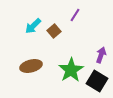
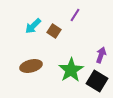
brown square: rotated 16 degrees counterclockwise
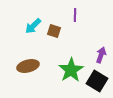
purple line: rotated 32 degrees counterclockwise
brown square: rotated 16 degrees counterclockwise
brown ellipse: moved 3 px left
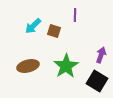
green star: moved 5 px left, 4 px up
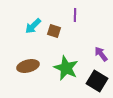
purple arrow: moved 1 px up; rotated 56 degrees counterclockwise
green star: moved 2 px down; rotated 15 degrees counterclockwise
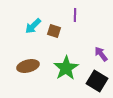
green star: rotated 15 degrees clockwise
